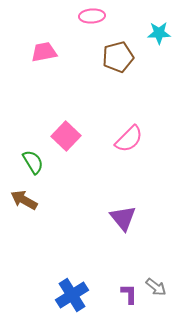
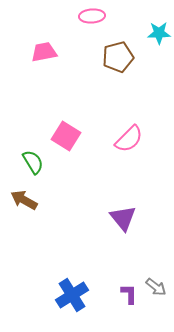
pink square: rotated 12 degrees counterclockwise
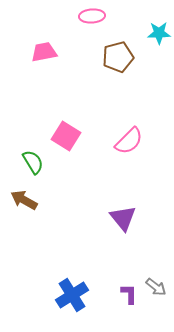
pink semicircle: moved 2 px down
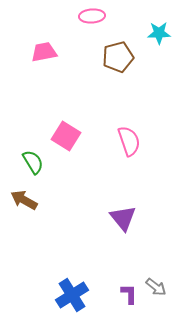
pink semicircle: rotated 64 degrees counterclockwise
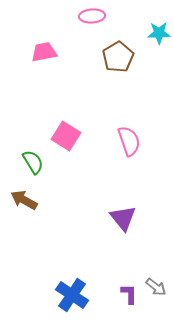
brown pentagon: rotated 16 degrees counterclockwise
blue cross: rotated 24 degrees counterclockwise
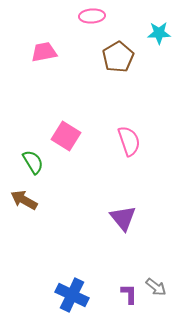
blue cross: rotated 8 degrees counterclockwise
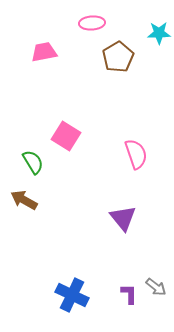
pink ellipse: moved 7 px down
pink semicircle: moved 7 px right, 13 px down
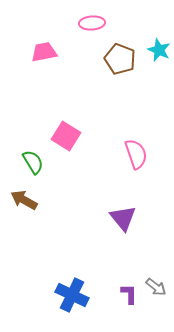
cyan star: moved 17 px down; rotated 25 degrees clockwise
brown pentagon: moved 2 px right, 2 px down; rotated 20 degrees counterclockwise
